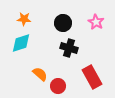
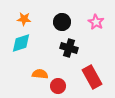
black circle: moved 1 px left, 1 px up
orange semicircle: rotated 35 degrees counterclockwise
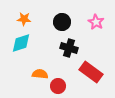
red rectangle: moved 1 px left, 5 px up; rotated 25 degrees counterclockwise
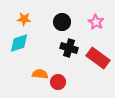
cyan diamond: moved 2 px left
red rectangle: moved 7 px right, 14 px up
red circle: moved 4 px up
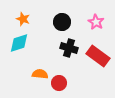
orange star: moved 1 px left; rotated 16 degrees clockwise
red rectangle: moved 2 px up
red circle: moved 1 px right, 1 px down
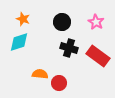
cyan diamond: moved 1 px up
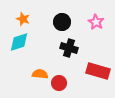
red rectangle: moved 15 px down; rotated 20 degrees counterclockwise
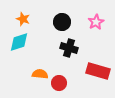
pink star: rotated 14 degrees clockwise
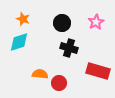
black circle: moved 1 px down
